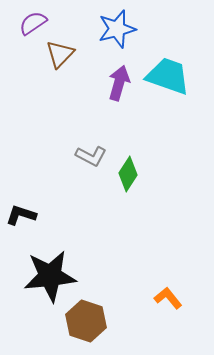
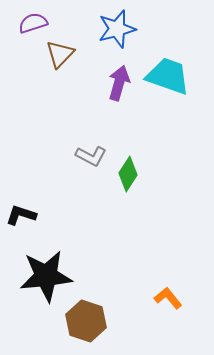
purple semicircle: rotated 16 degrees clockwise
black star: moved 4 px left
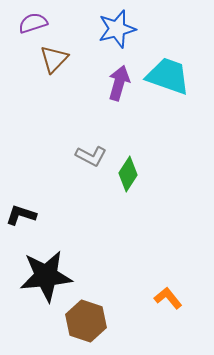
brown triangle: moved 6 px left, 5 px down
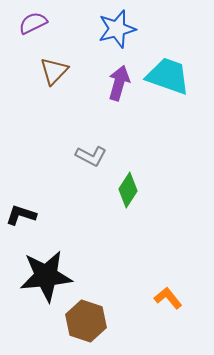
purple semicircle: rotated 8 degrees counterclockwise
brown triangle: moved 12 px down
green diamond: moved 16 px down
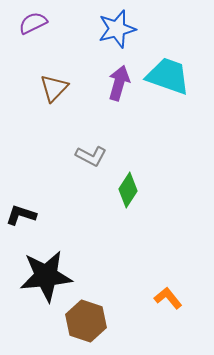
brown triangle: moved 17 px down
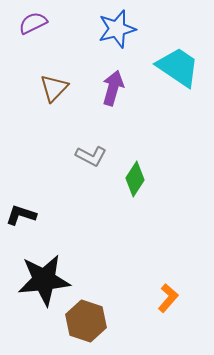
cyan trapezoid: moved 10 px right, 9 px up; rotated 15 degrees clockwise
purple arrow: moved 6 px left, 5 px down
green diamond: moved 7 px right, 11 px up
black star: moved 2 px left, 4 px down
orange L-shape: rotated 80 degrees clockwise
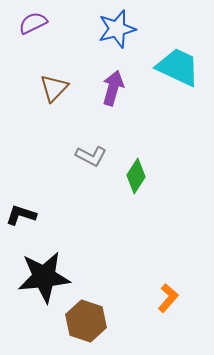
cyan trapezoid: rotated 9 degrees counterclockwise
green diamond: moved 1 px right, 3 px up
black star: moved 3 px up
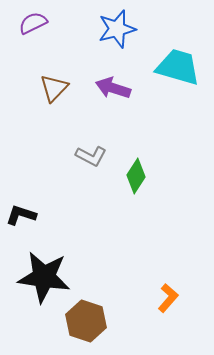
cyan trapezoid: rotated 9 degrees counterclockwise
purple arrow: rotated 88 degrees counterclockwise
black star: rotated 14 degrees clockwise
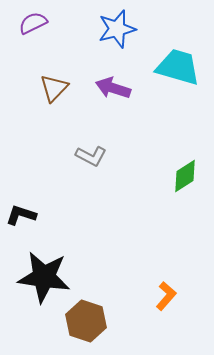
green diamond: moved 49 px right; rotated 24 degrees clockwise
orange L-shape: moved 2 px left, 2 px up
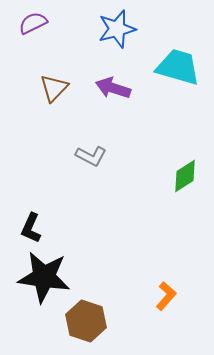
black L-shape: moved 10 px right, 13 px down; rotated 84 degrees counterclockwise
